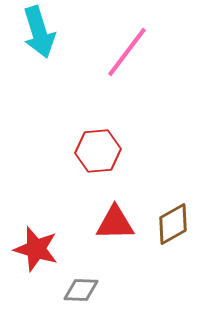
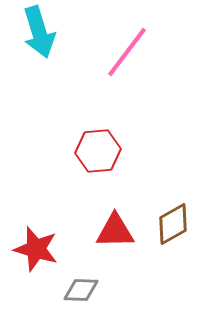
red triangle: moved 8 px down
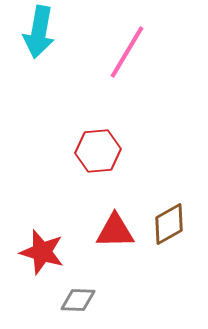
cyan arrow: rotated 27 degrees clockwise
pink line: rotated 6 degrees counterclockwise
brown diamond: moved 4 px left
red star: moved 6 px right, 3 px down
gray diamond: moved 3 px left, 10 px down
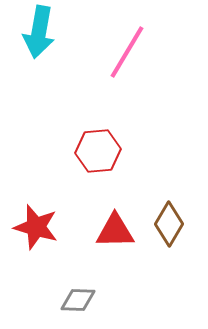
brown diamond: rotated 30 degrees counterclockwise
red star: moved 6 px left, 25 px up
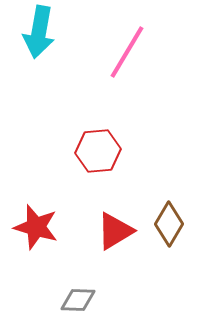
red triangle: rotated 30 degrees counterclockwise
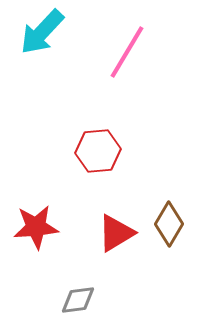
cyan arrow: moved 3 px right; rotated 33 degrees clockwise
red star: rotated 21 degrees counterclockwise
red triangle: moved 1 px right, 2 px down
gray diamond: rotated 9 degrees counterclockwise
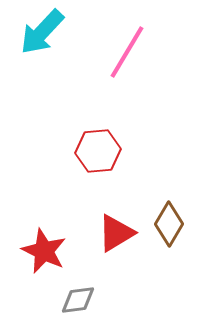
red star: moved 8 px right, 24 px down; rotated 30 degrees clockwise
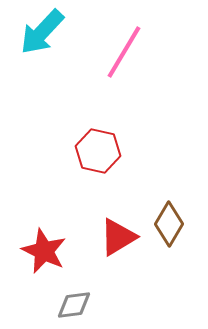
pink line: moved 3 px left
red hexagon: rotated 18 degrees clockwise
red triangle: moved 2 px right, 4 px down
gray diamond: moved 4 px left, 5 px down
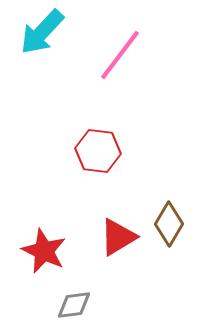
pink line: moved 4 px left, 3 px down; rotated 6 degrees clockwise
red hexagon: rotated 6 degrees counterclockwise
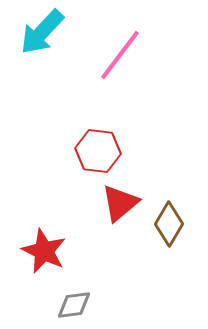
red triangle: moved 2 px right, 34 px up; rotated 9 degrees counterclockwise
